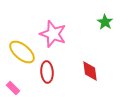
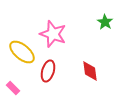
red ellipse: moved 1 px right, 1 px up; rotated 20 degrees clockwise
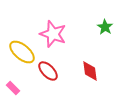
green star: moved 5 px down
red ellipse: rotated 60 degrees counterclockwise
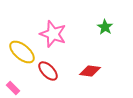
red diamond: rotated 75 degrees counterclockwise
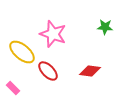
green star: rotated 28 degrees counterclockwise
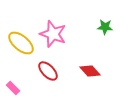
yellow ellipse: moved 1 px left, 9 px up
red diamond: rotated 40 degrees clockwise
